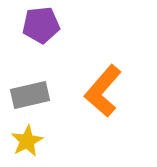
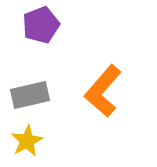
purple pentagon: rotated 15 degrees counterclockwise
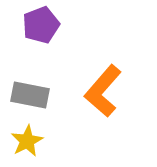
gray rectangle: rotated 24 degrees clockwise
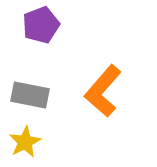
yellow star: moved 2 px left, 1 px down
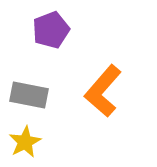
purple pentagon: moved 10 px right, 5 px down
gray rectangle: moved 1 px left
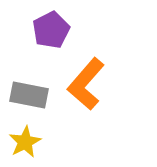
purple pentagon: rotated 6 degrees counterclockwise
orange L-shape: moved 17 px left, 7 px up
